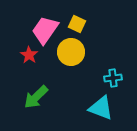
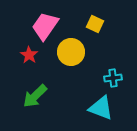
yellow square: moved 18 px right
pink trapezoid: moved 4 px up
green arrow: moved 1 px left, 1 px up
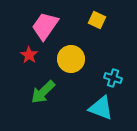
yellow square: moved 2 px right, 4 px up
yellow circle: moved 7 px down
cyan cross: rotated 24 degrees clockwise
green arrow: moved 8 px right, 4 px up
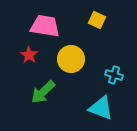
pink trapezoid: rotated 64 degrees clockwise
cyan cross: moved 1 px right, 3 px up
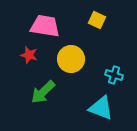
red star: rotated 18 degrees counterclockwise
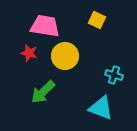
red star: moved 2 px up
yellow circle: moved 6 px left, 3 px up
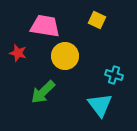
red star: moved 11 px left
cyan triangle: moved 1 px left, 3 px up; rotated 32 degrees clockwise
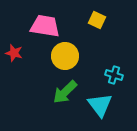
red star: moved 4 px left
green arrow: moved 22 px right
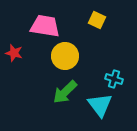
cyan cross: moved 4 px down
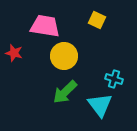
yellow circle: moved 1 px left
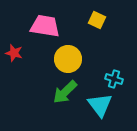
yellow circle: moved 4 px right, 3 px down
